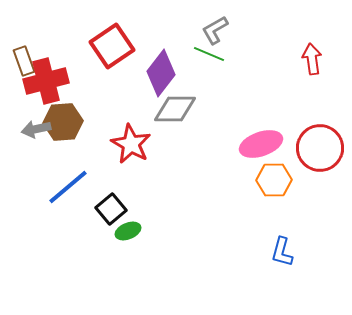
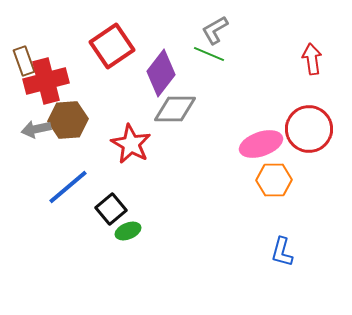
brown hexagon: moved 5 px right, 2 px up
red circle: moved 11 px left, 19 px up
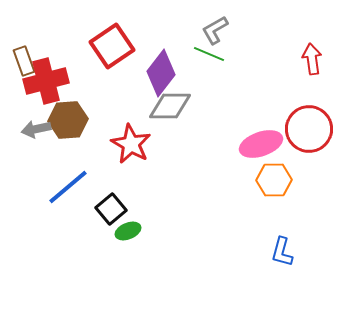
gray diamond: moved 5 px left, 3 px up
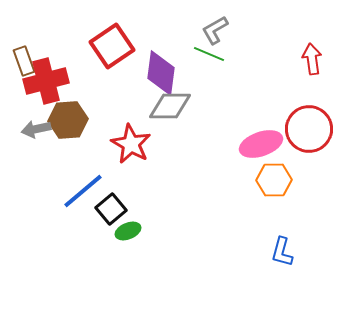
purple diamond: rotated 30 degrees counterclockwise
blue line: moved 15 px right, 4 px down
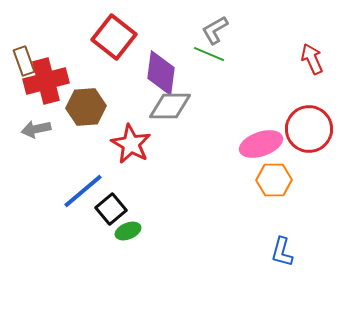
red square: moved 2 px right, 9 px up; rotated 18 degrees counterclockwise
red arrow: rotated 16 degrees counterclockwise
brown hexagon: moved 18 px right, 13 px up
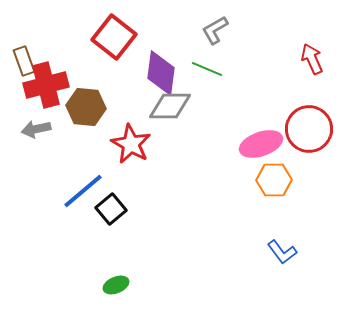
green line: moved 2 px left, 15 px down
red cross: moved 4 px down
brown hexagon: rotated 9 degrees clockwise
green ellipse: moved 12 px left, 54 px down
blue L-shape: rotated 52 degrees counterclockwise
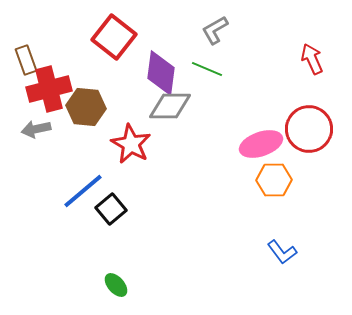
brown rectangle: moved 2 px right, 1 px up
red cross: moved 3 px right, 4 px down
green ellipse: rotated 70 degrees clockwise
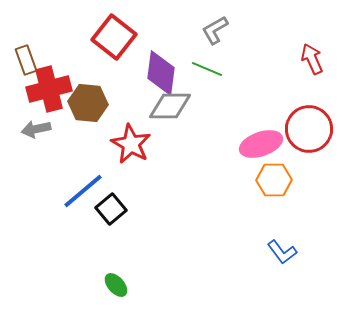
brown hexagon: moved 2 px right, 4 px up
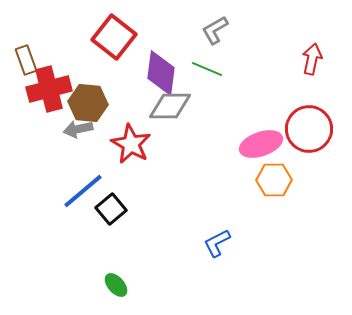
red arrow: rotated 36 degrees clockwise
gray arrow: moved 42 px right
blue L-shape: moved 65 px left, 9 px up; rotated 100 degrees clockwise
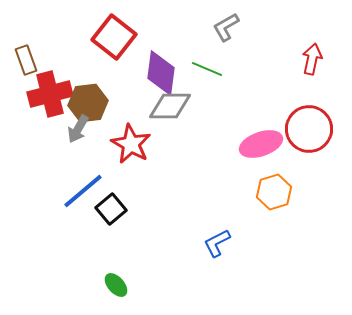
gray L-shape: moved 11 px right, 3 px up
red cross: moved 1 px right, 5 px down
brown hexagon: rotated 12 degrees counterclockwise
gray arrow: rotated 48 degrees counterclockwise
orange hexagon: moved 12 px down; rotated 16 degrees counterclockwise
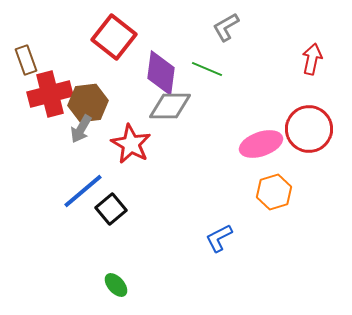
gray arrow: moved 3 px right
blue L-shape: moved 2 px right, 5 px up
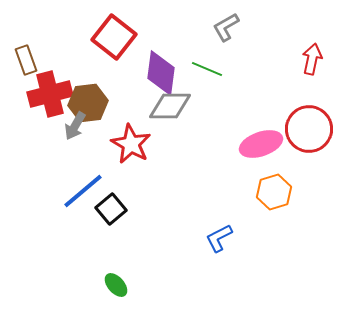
gray arrow: moved 6 px left, 3 px up
